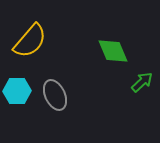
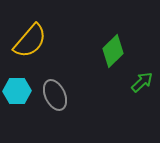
green diamond: rotated 68 degrees clockwise
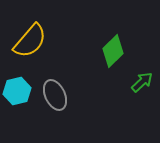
cyan hexagon: rotated 12 degrees counterclockwise
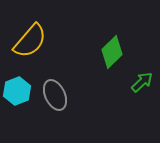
green diamond: moved 1 px left, 1 px down
cyan hexagon: rotated 8 degrees counterclockwise
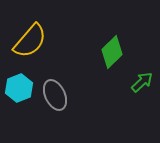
cyan hexagon: moved 2 px right, 3 px up
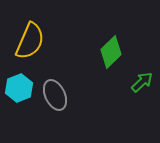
yellow semicircle: rotated 18 degrees counterclockwise
green diamond: moved 1 px left
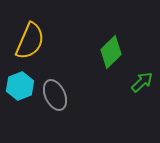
cyan hexagon: moved 1 px right, 2 px up
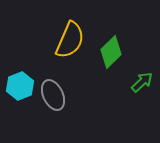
yellow semicircle: moved 40 px right, 1 px up
gray ellipse: moved 2 px left
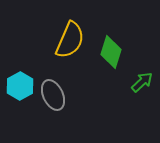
green diamond: rotated 28 degrees counterclockwise
cyan hexagon: rotated 8 degrees counterclockwise
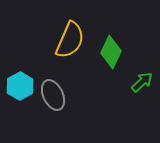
green diamond: rotated 8 degrees clockwise
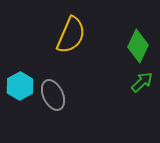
yellow semicircle: moved 1 px right, 5 px up
green diamond: moved 27 px right, 6 px up
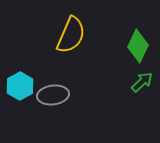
gray ellipse: rotated 72 degrees counterclockwise
